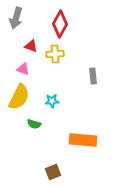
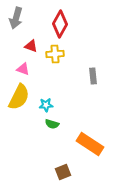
cyan star: moved 6 px left, 4 px down
green semicircle: moved 18 px right
orange rectangle: moved 7 px right, 4 px down; rotated 28 degrees clockwise
brown square: moved 10 px right
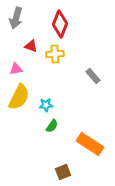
red diamond: rotated 8 degrees counterclockwise
pink triangle: moved 7 px left; rotated 32 degrees counterclockwise
gray rectangle: rotated 35 degrees counterclockwise
green semicircle: moved 2 px down; rotated 72 degrees counterclockwise
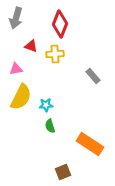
yellow semicircle: moved 2 px right
green semicircle: moved 2 px left; rotated 128 degrees clockwise
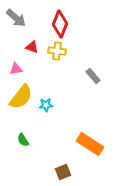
gray arrow: rotated 65 degrees counterclockwise
red triangle: moved 1 px right, 1 px down
yellow cross: moved 2 px right, 3 px up; rotated 12 degrees clockwise
yellow semicircle: rotated 12 degrees clockwise
green semicircle: moved 27 px left, 14 px down; rotated 16 degrees counterclockwise
